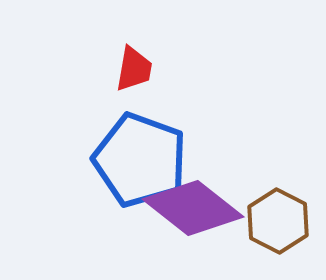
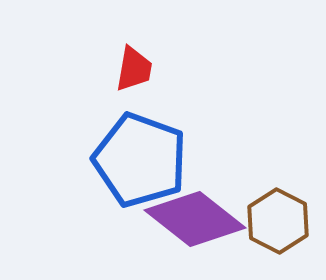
purple diamond: moved 2 px right, 11 px down
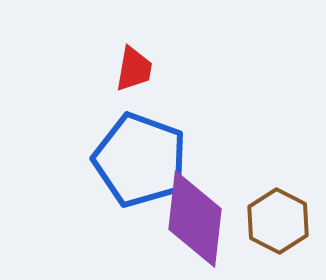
purple diamond: rotated 58 degrees clockwise
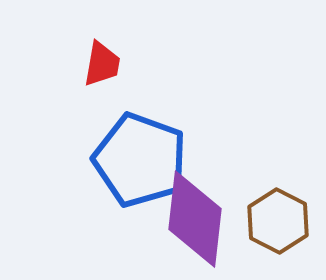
red trapezoid: moved 32 px left, 5 px up
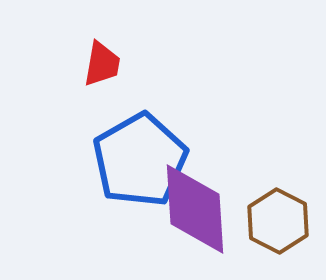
blue pentagon: rotated 22 degrees clockwise
purple diamond: moved 10 px up; rotated 10 degrees counterclockwise
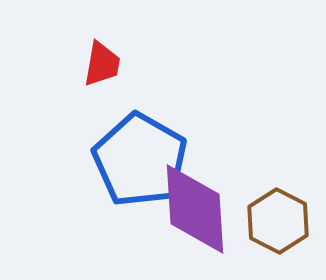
blue pentagon: rotated 12 degrees counterclockwise
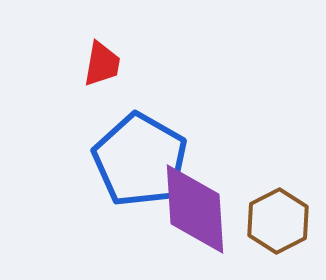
brown hexagon: rotated 6 degrees clockwise
